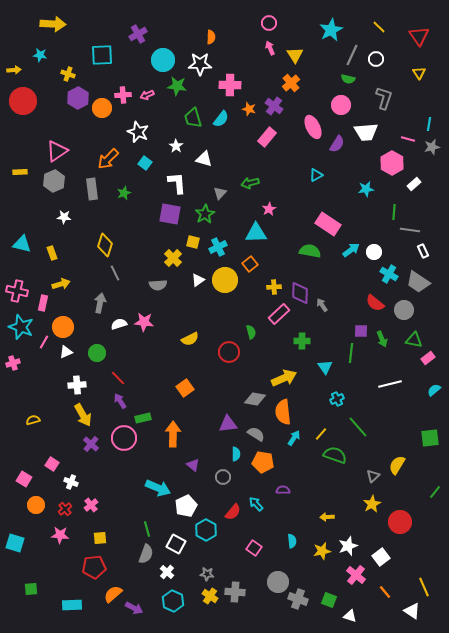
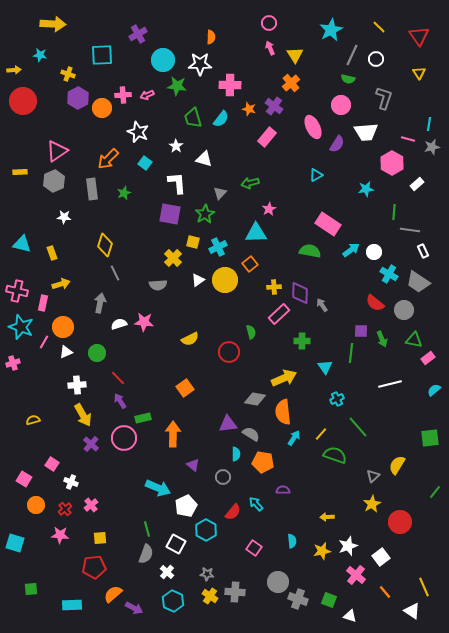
white rectangle at (414, 184): moved 3 px right
gray semicircle at (256, 434): moved 5 px left
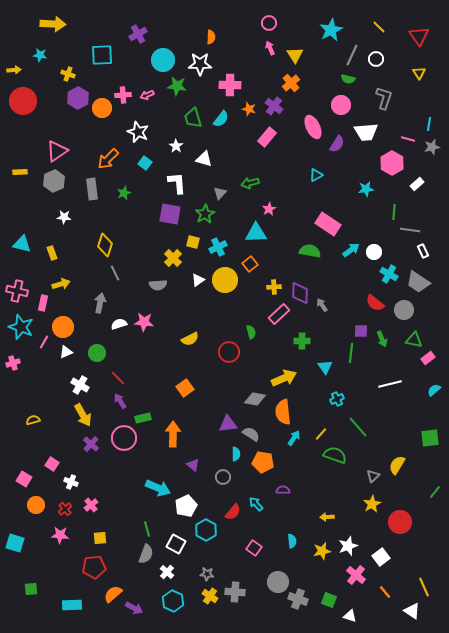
white cross at (77, 385): moved 3 px right; rotated 36 degrees clockwise
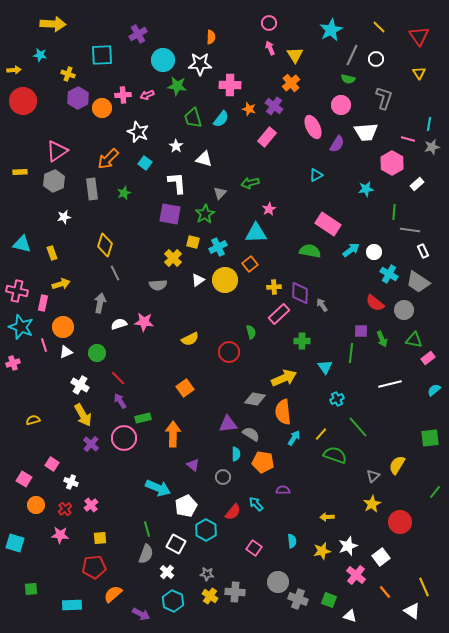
white star at (64, 217): rotated 16 degrees counterclockwise
pink line at (44, 342): moved 3 px down; rotated 48 degrees counterclockwise
purple arrow at (134, 608): moved 7 px right, 6 px down
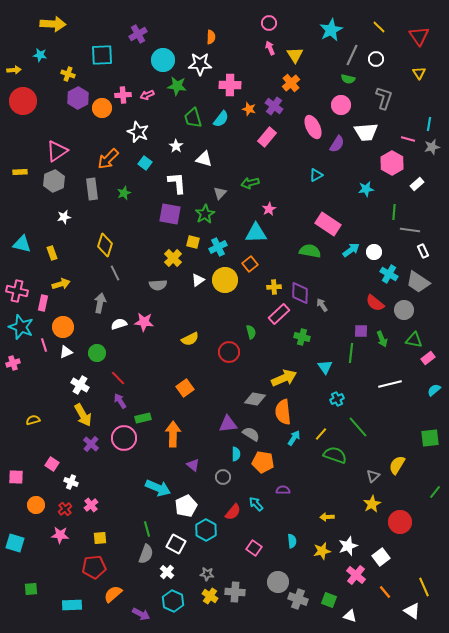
green cross at (302, 341): moved 4 px up; rotated 14 degrees clockwise
pink square at (24, 479): moved 8 px left, 2 px up; rotated 28 degrees counterclockwise
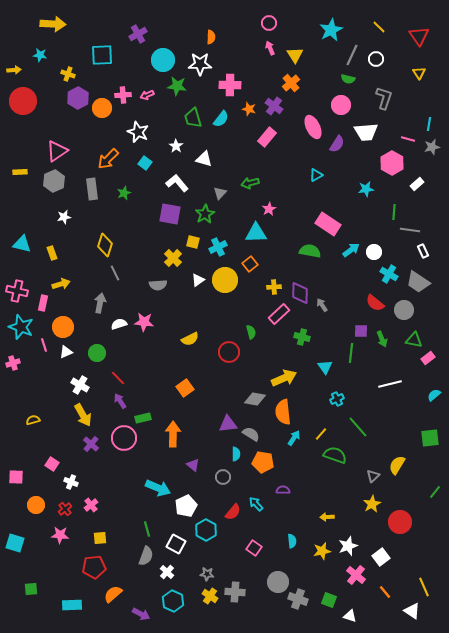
white L-shape at (177, 183): rotated 35 degrees counterclockwise
cyan semicircle at (434, 390): moved 5 px down
gray semicircle at (146, 554): moved 2 px down
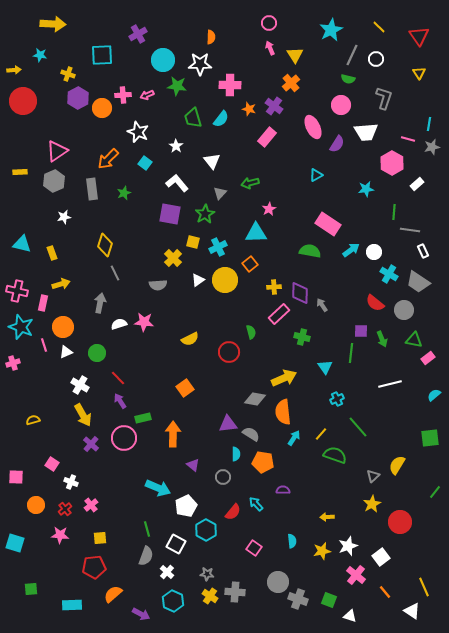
white triangle at (204, 159): moved 8 px right, 2 px down; rotated 36 degrees clockwise
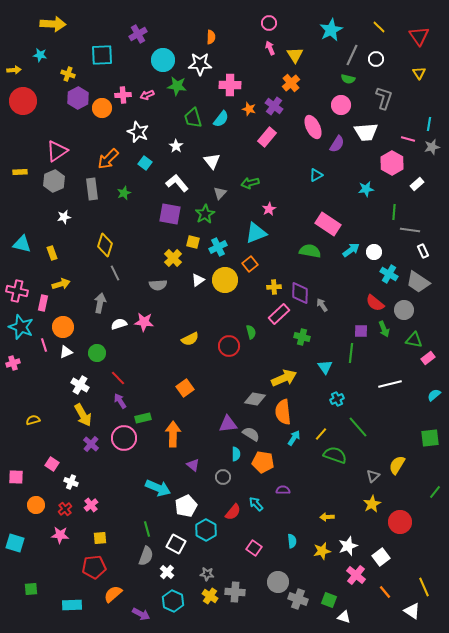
cyan triangle at (256, 233): rotated 20 degrees counterclockwise
green arrow at (382, 339): moved 2 px right, 10 px up
red circle at (229, 352): moved 6 px up
white triangle at (350, 616): moved 6 px left, 1 px down
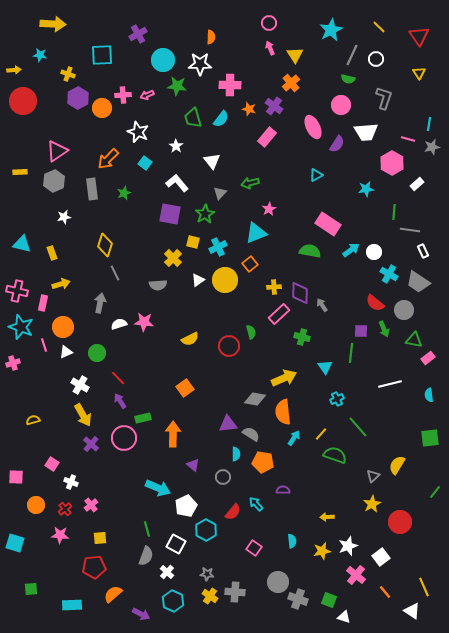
cyan semicircle at (434, 395): moved 5 px left; rotated 56 degrees counterclockwise
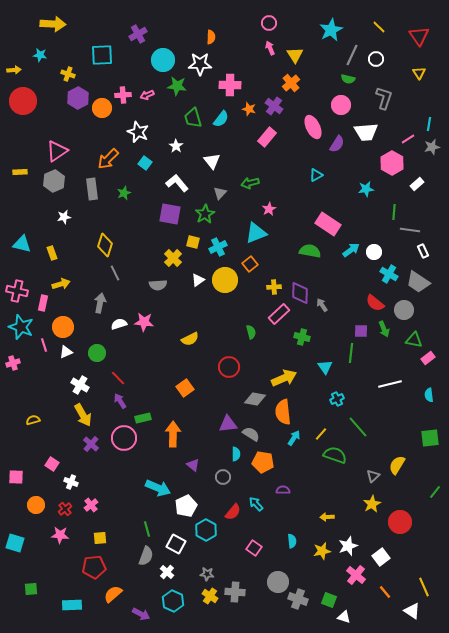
pink line at (408, 139): rotated 48 degrees counterclockwise
red circle at (229, 346): moved 21 px down
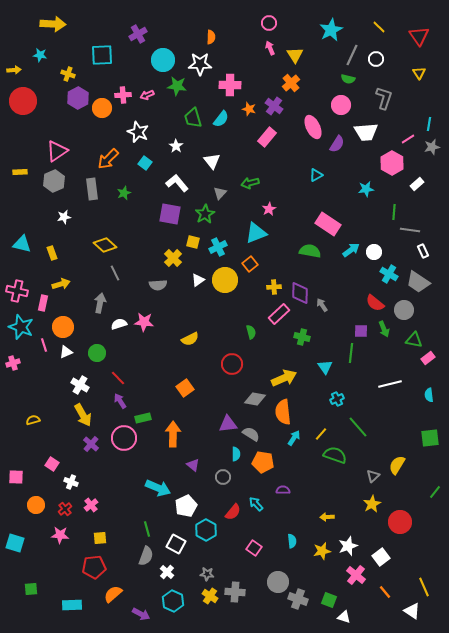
yellow diamond at (105, 245): rotated 65 degrees counterclockwise
red circle at (229, 367): moved 3 px right, 3 px up
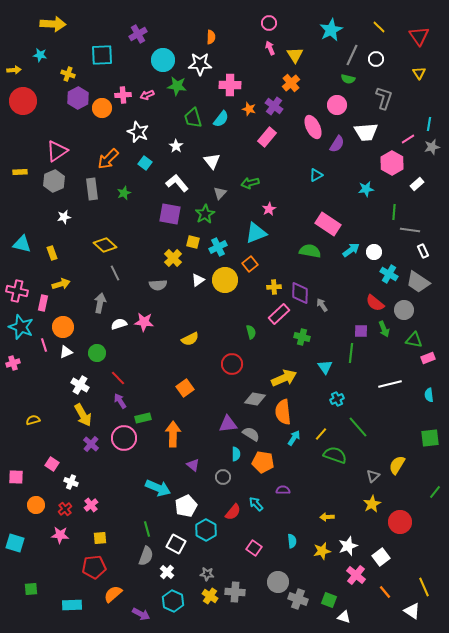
pink circle at (341, 105): moved 4 px left
pink rectangle at (428, 358): rotated 16 degrees clockwise
